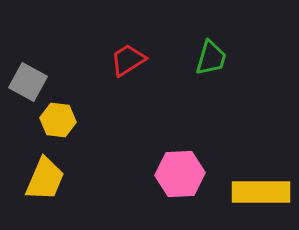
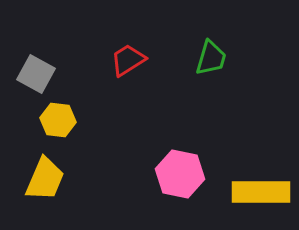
gray square: moved 8 px right, 8 px up
pink hexagon: rotated 15 degrees clockwise
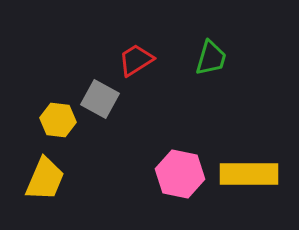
red trapezoid: moved 8 px right
gray square: moved 64 px right, 25 px down
yellow rectangle: moved 12 px left, 18 px up
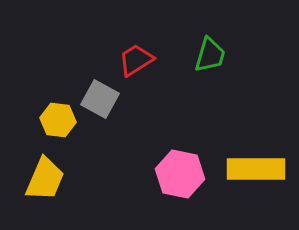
green trapezoid: moved 1 px left, 3 px up
yellow rectangle: moved 7 px right, 5 px up
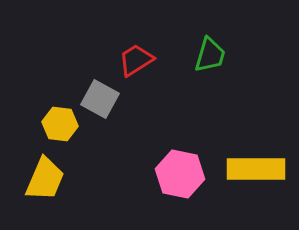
yellow hexagon: moved 2 px right, 4 px down
